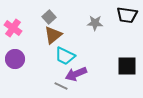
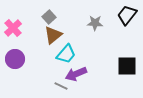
black trapezoid: rotated 120 degrees clockwise
pink cross: rotated 12 degrees clockwise
cyan trapezoid: moved 1 px right, 2 px up; rotated 75 degrees counterclockwise
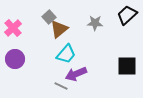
black trapezoid: rotated 10 degrees clockwise
brown triangle: moved 6 px right, 6 px up
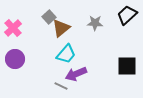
brown triangle: moved 2 px right, 1 px up
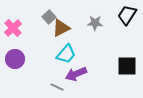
black trapezoid: rotated 15 degrees counterclockwise
brown triangle: rotated 12 degrees clockwise
gray line: moved 4 px left, 1 px down
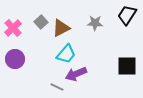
gray square: moved 8 px left, 5 px down
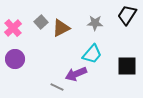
cyan trapezoid: moved 26 px right
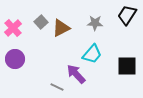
purple arrow: rotated 70 degrees clockwise
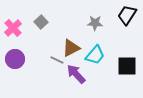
brown triangle: moved 10 px right, 20 px down
cyan trapezoid: moved 3 px right, 1 px down
gray line: moved 27 px up
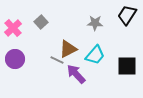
brown triangle: moved 3 px left, 1 px down
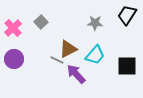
purple circle: moved 1 px left
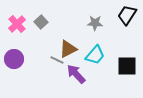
pink cross: moved 4 px right, 4 px up
